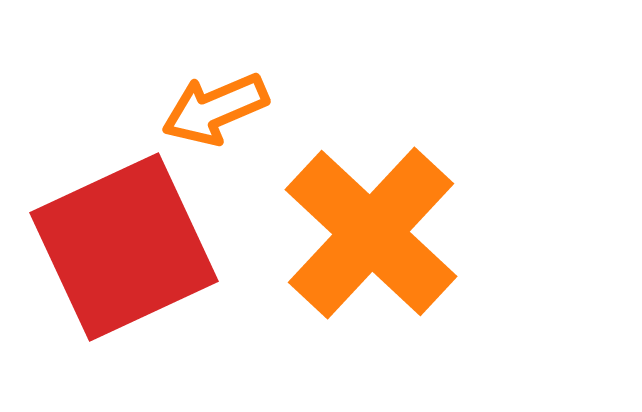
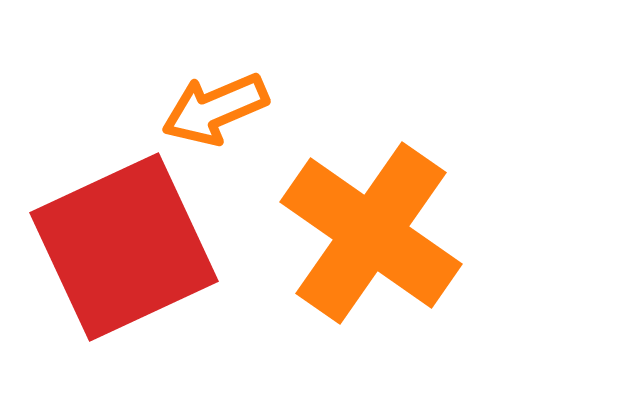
orange cross: rotated 8 degrees counterclockwise
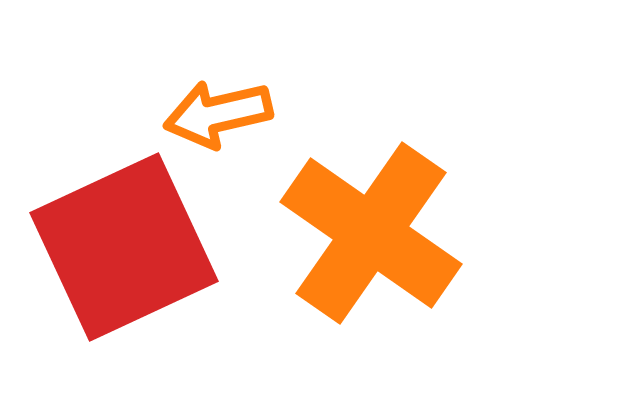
orange arrow: moved 3 px right, 5 px down; rotated 10 degrees clockwise
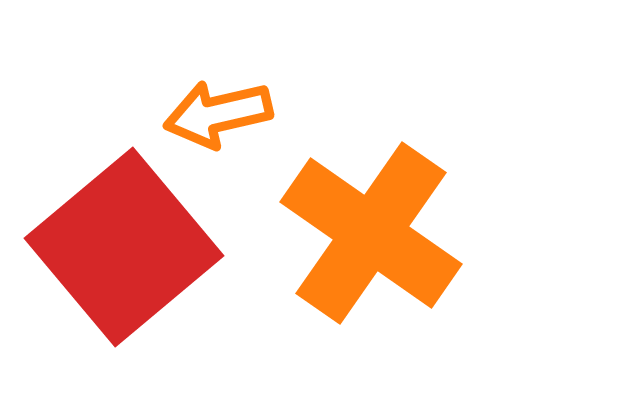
red square: rotated 15 degrees counterclockwise
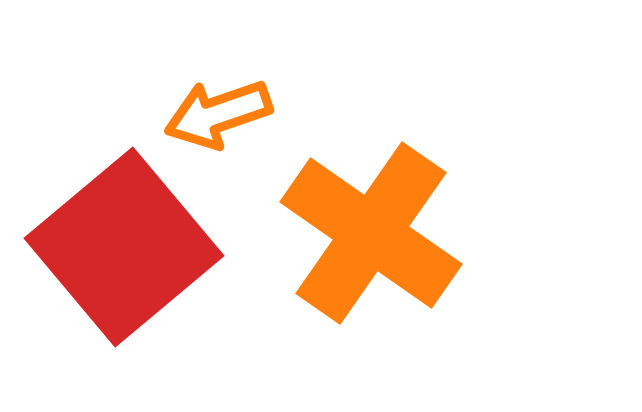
orange arrow: rotated 6 degrees counterclockwise
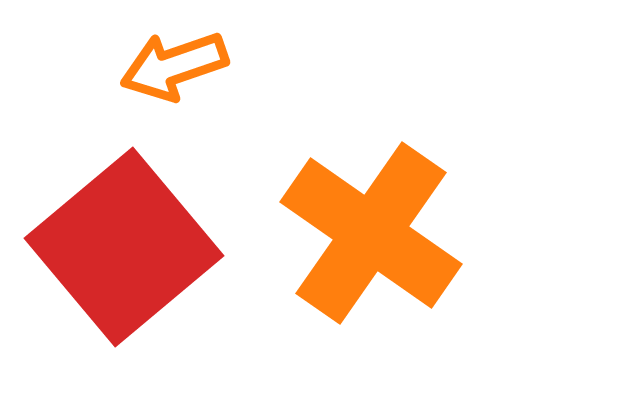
orange arrow: moved 44 px left, 48 px up
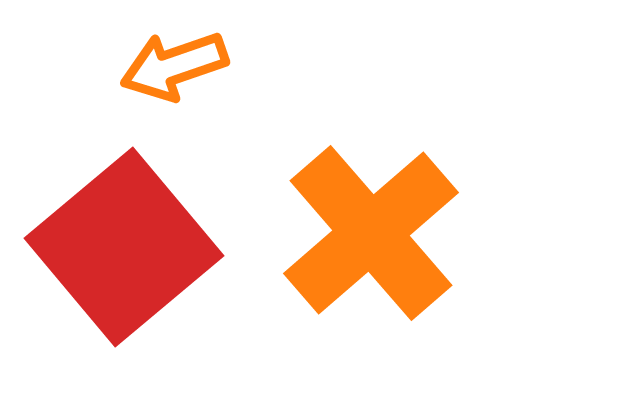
orange cross: rotated 14 degrees clockwise
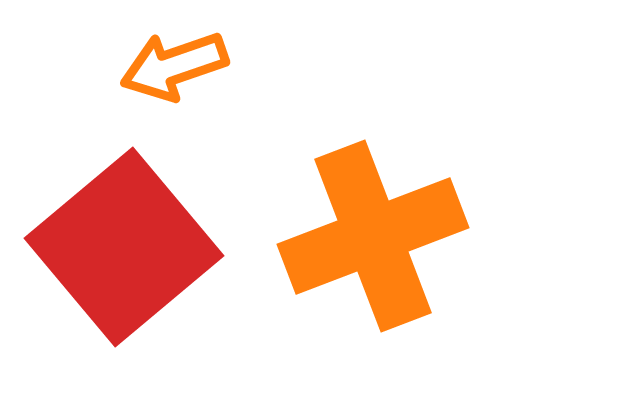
orange cross: moved 2 px right, 3 px down; rotated 20 degrees clockwise
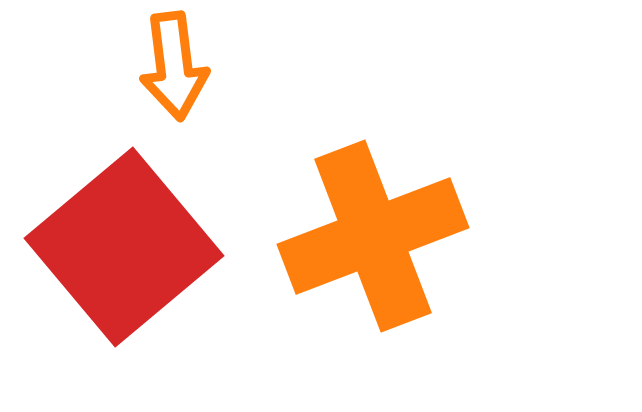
orange arrow: rotated 78 degrees counterclockwise
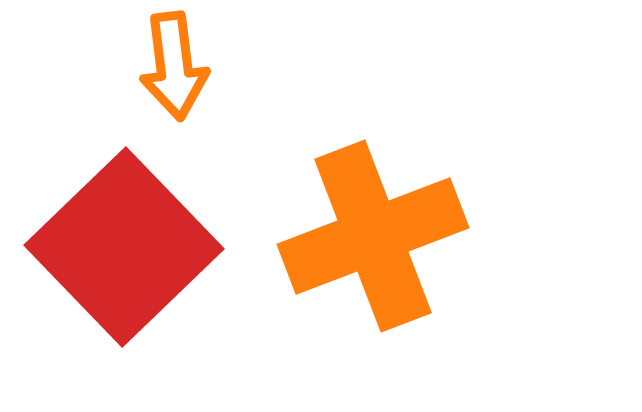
red square: rotated 4 degrees counterclockwise
